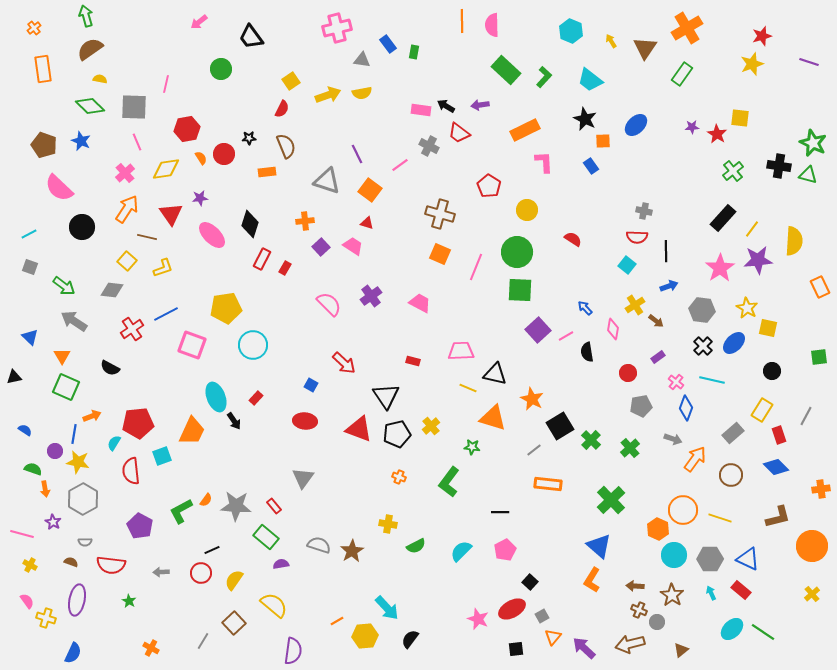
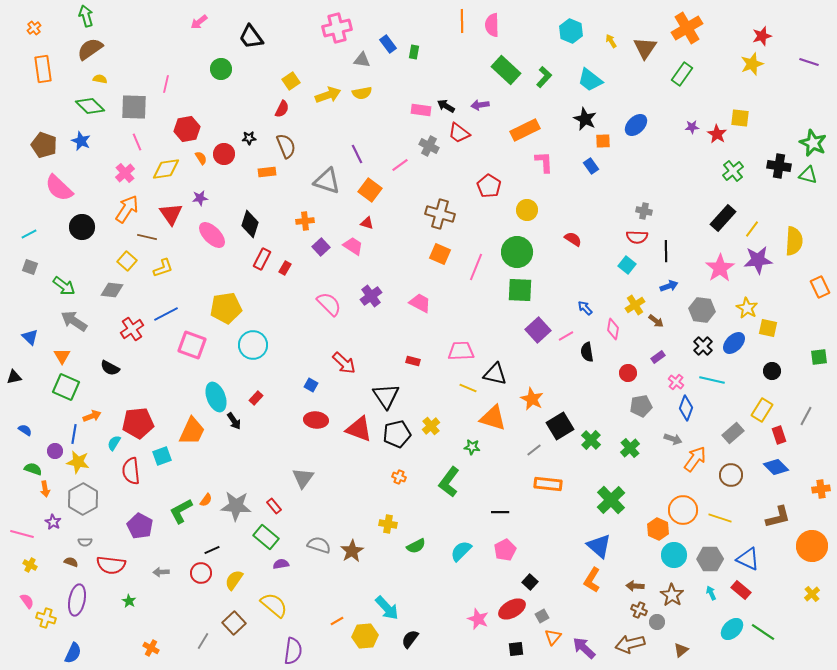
red ellipse at (305, 421): moved 11 px right, 1 px up
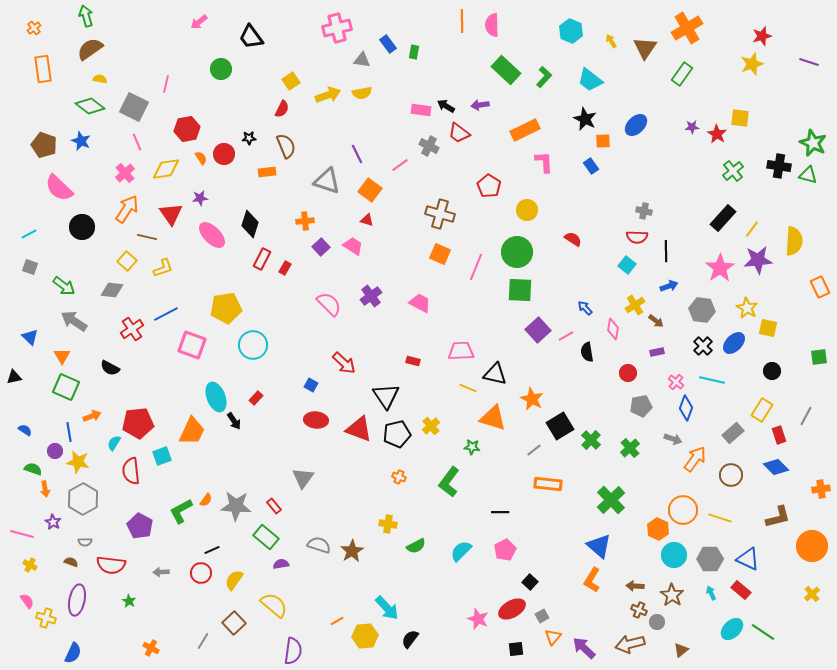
green diamond at (90, 106): rotated 8 degrees counterclockwise
gray square at (134, 107): rotated 24 degrees clockwise
red triangle at (367, 223): moved 3 px up
purple rectangle at (658, 357): moved 1 px left, 5 px up; rotated 24 degrees clockwise
blue line at (74, 434): moved 5 px left, 2 px up; rotated 18 degrees counterclockwise
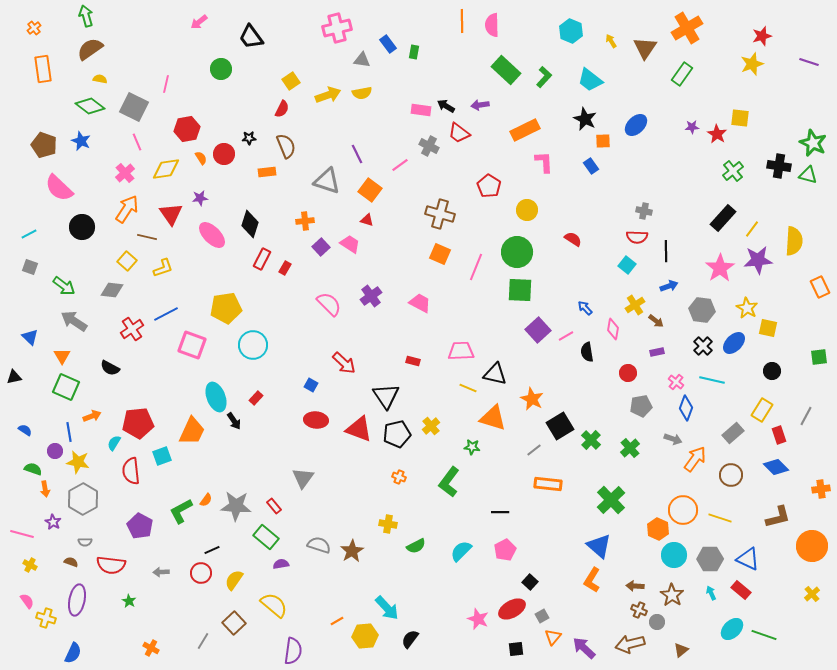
pink trapezoid at (353, 246): moved 3 px left, 2 px up
green line at (763, 632): moved 1 px right, 3 px down; rotated 15 degrees counterclockwise
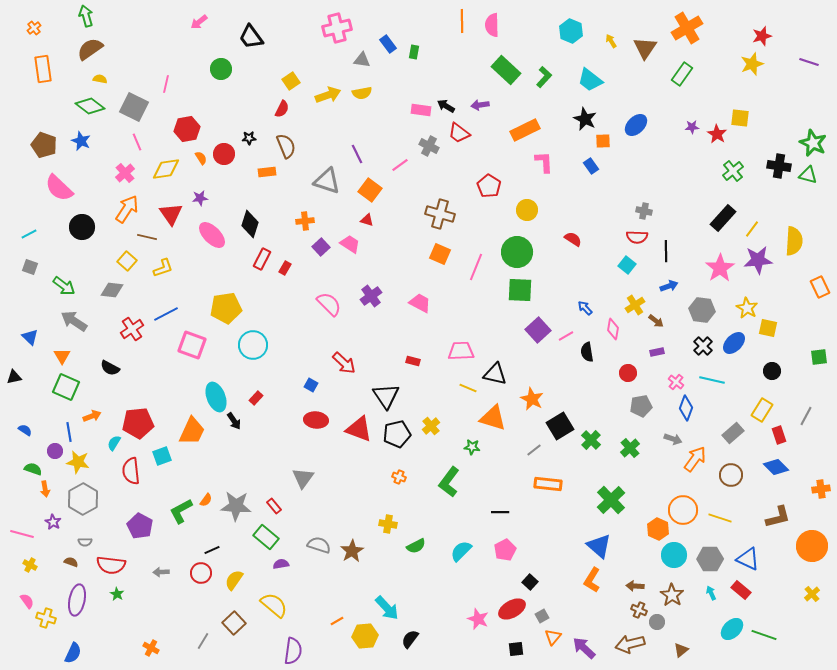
green star at (129, 601): moved 12 px left, 7 px up
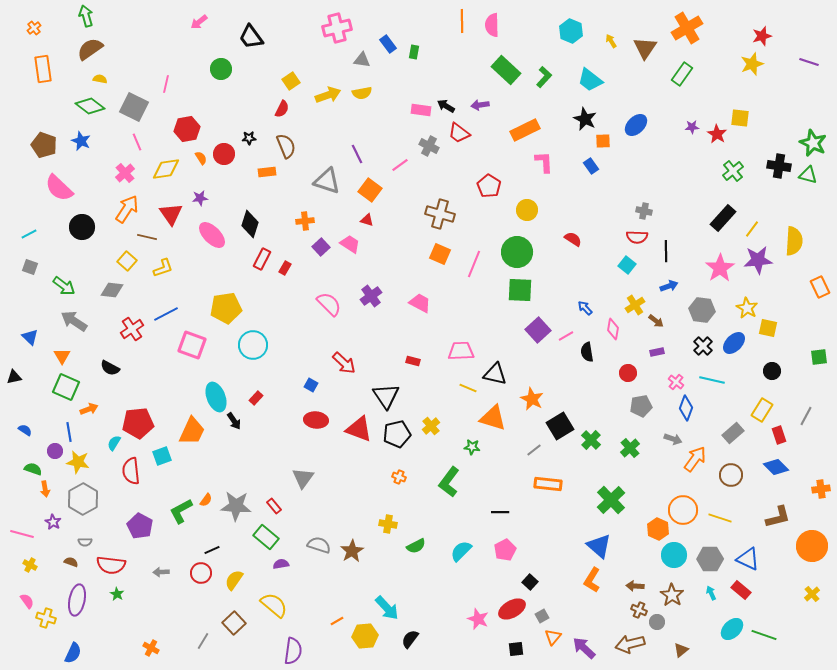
pink line at (476, 267): moved 2 px left, 3 px up
orange arrow at (92, 416): moved 3 px left, 7 px up
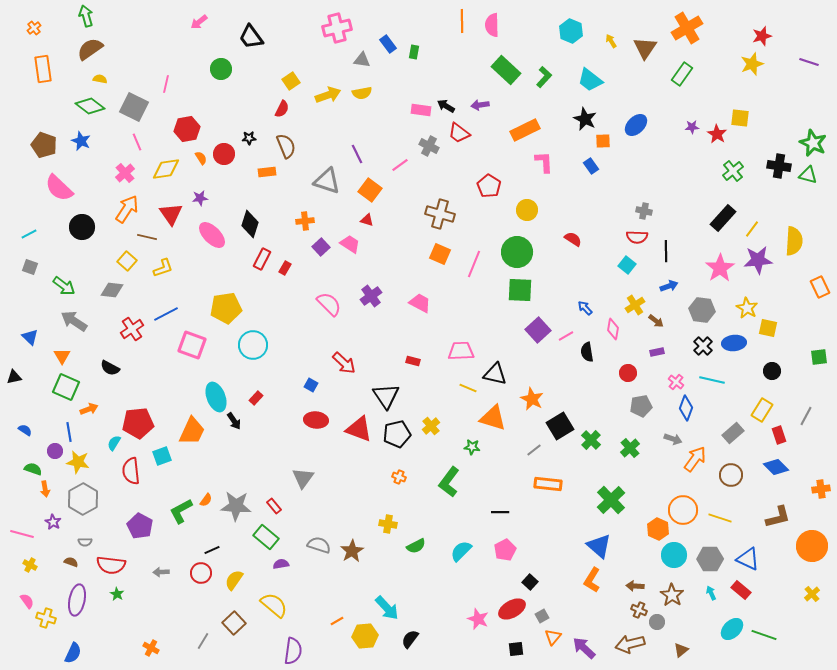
blue ellipse at (734, 343): rotated 40 degrees clockwise
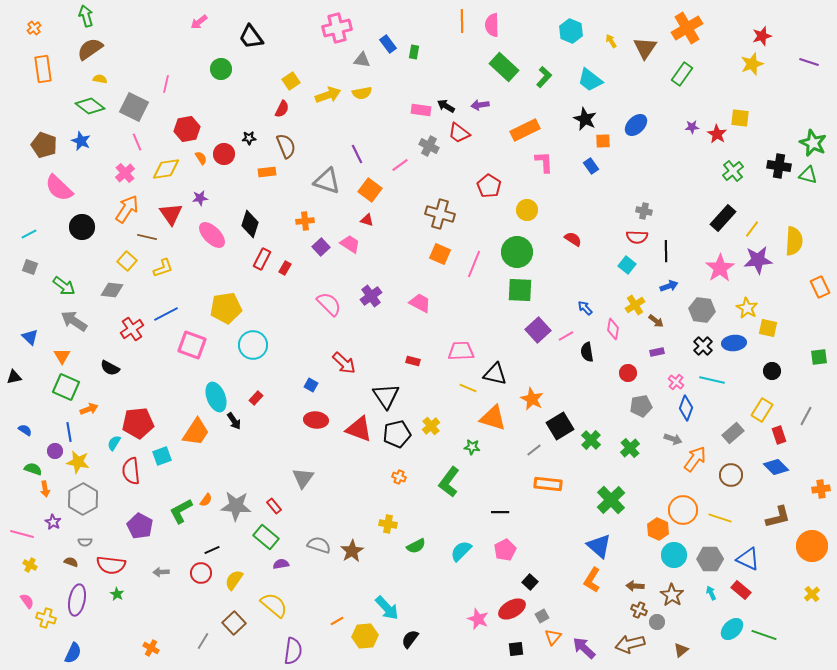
green rectangle at (506, 70): moved 2 px left, 3 px up
orange trapezoid at (192, 431): moved 4 px right, 1 px down; rotated 8 degrees clockwise
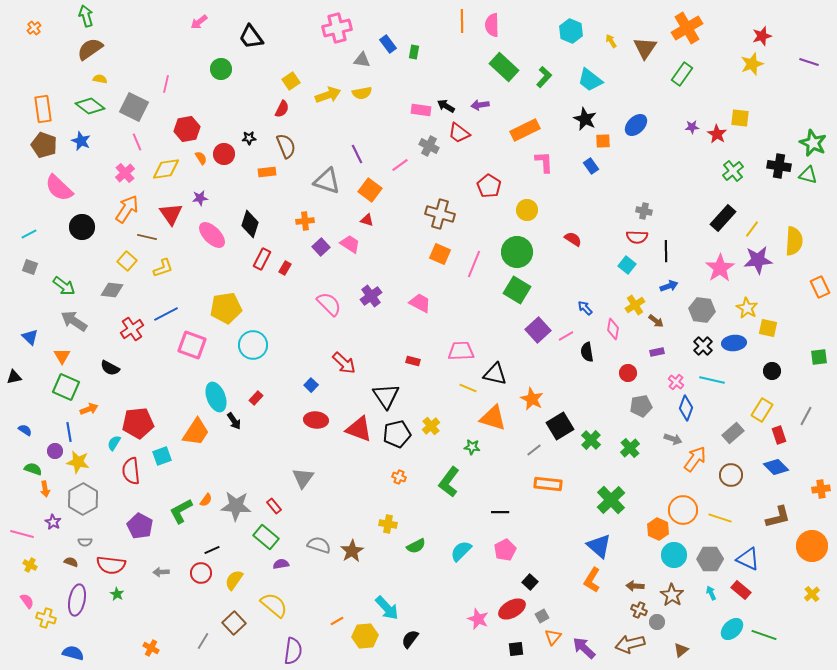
orange rectangle at (43, 69): moved 40 px down
green square at (520, 290): moved 3 px left; rotated 28 degrees clockwise
blue square at (311, 385): rotated 16 degrees clockwise
blue semicircle at (73, 653): rotated 100 degrees counterclockwise
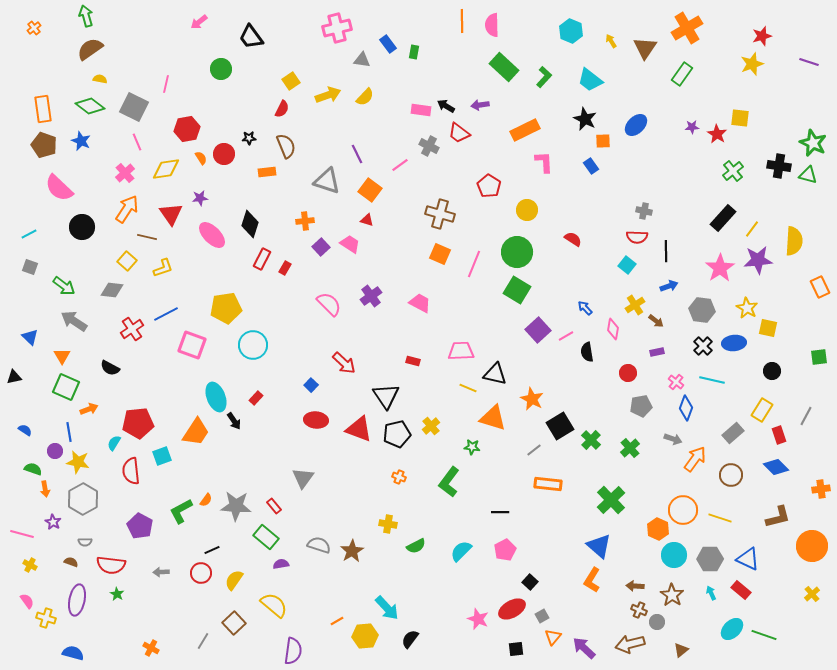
yellow semicircle at (362, 93): moved 3 px right, 4 px down; rotated 36 degrees counterclockwise
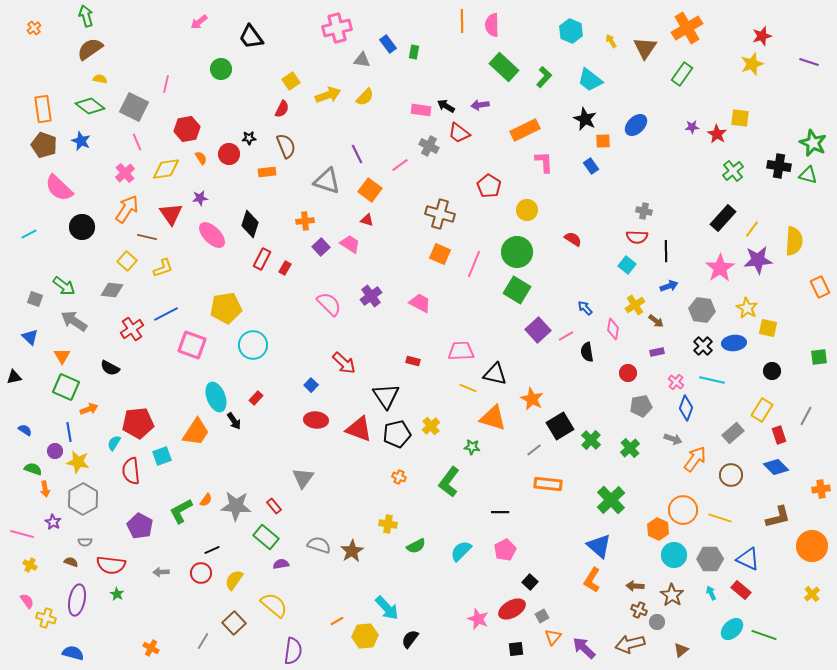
red circle at (224, 154): moved 5 px right
gray square at (30, 267): moved 5 px right, 32 px down
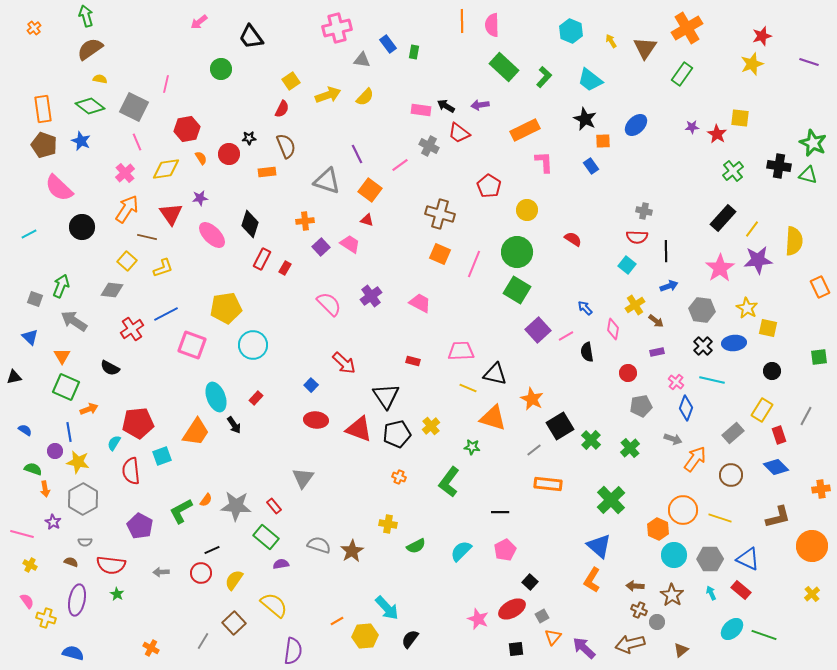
green arrow at (64, 286): moved 3 px left; rotated 105 degrees counterclockwise
black arrow at (234, 421): moved 4 px down
